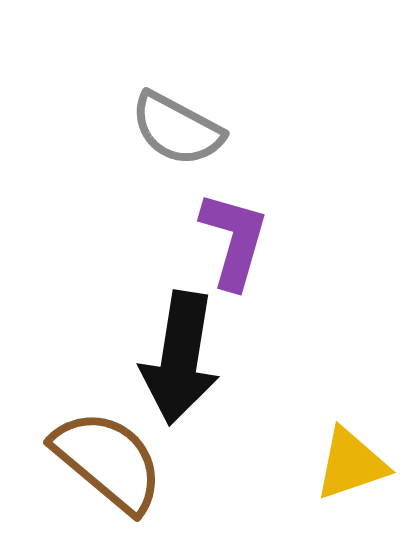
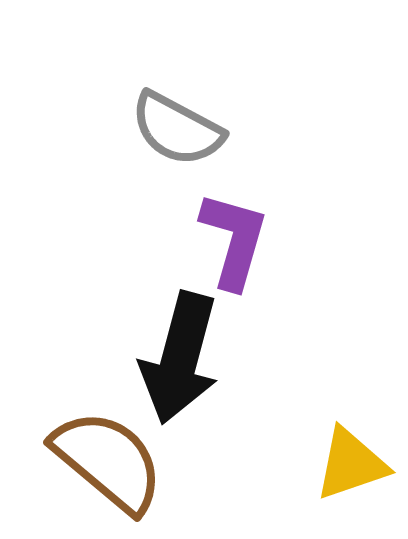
black arrow: rotated 6 degrees clockwise
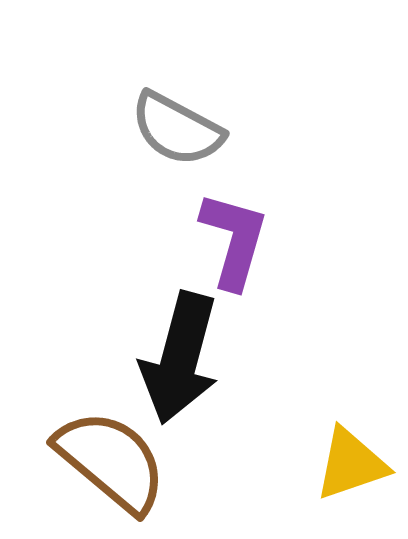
brown semicircle: moved 3 px right
